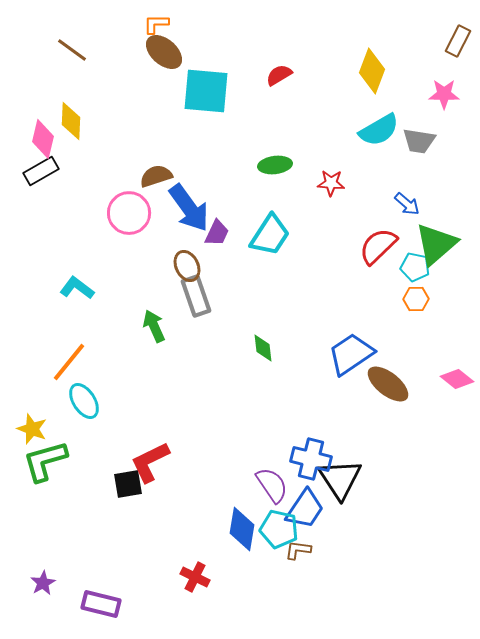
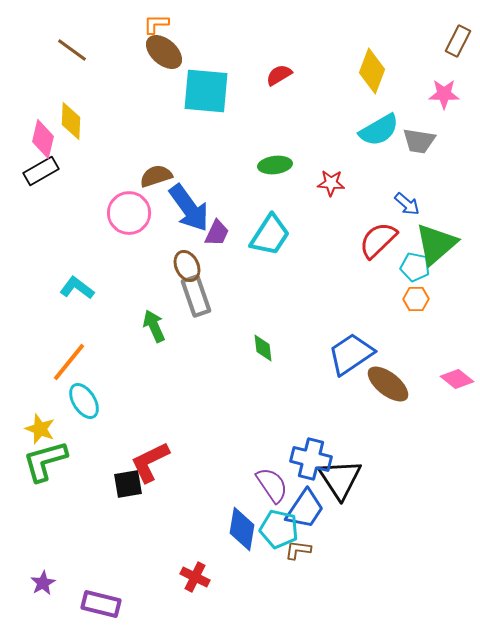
red semicircle at (378, 246): moved 6 px up
yellow star at (32, 429): moved 8 px right
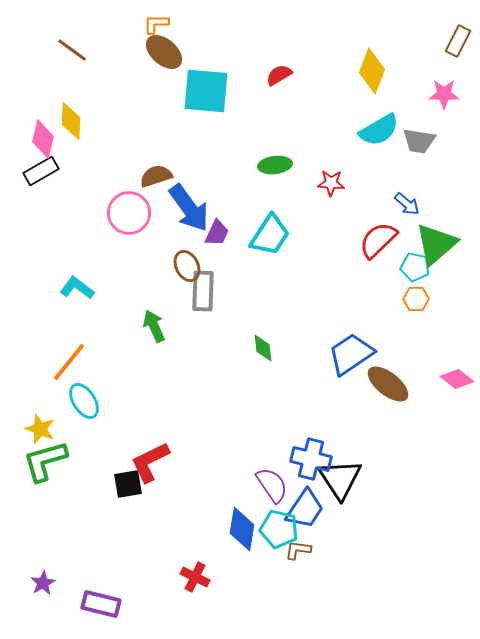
gray rectangle at (196, 296): moved 7 px right, 5 px up; rotated 21 degrees clockwise
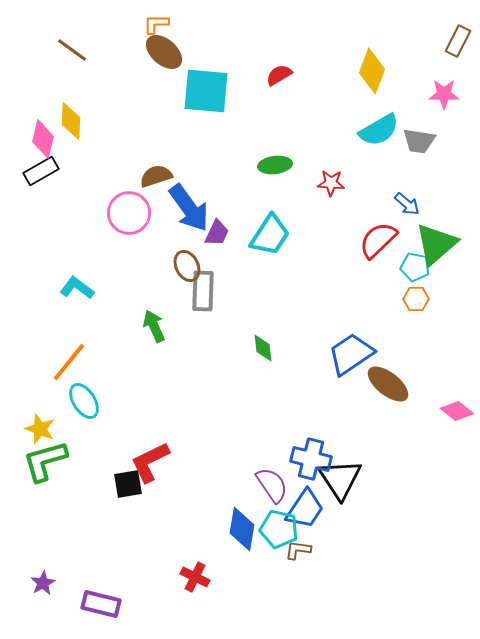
pink diamond at (457, 379): moved 32 px down
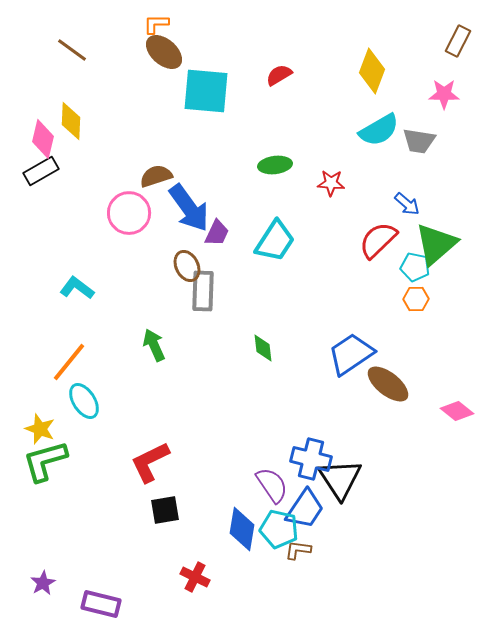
cyan trapezoid at (270, 235): moved 5 px right, 6 px down
green arrow at (154, 326): moved 19 px down
black square at (128, 484): moved 37 px right, 26 px down
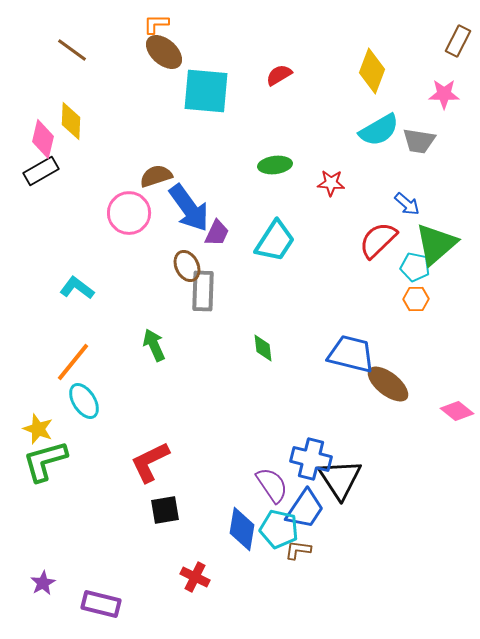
blue trapezoid at (351, 354): rotated 48 degrees clockwise
orange line at (69, 362): moved 4 px right
yellow star at (40, 429): moved 2 px left
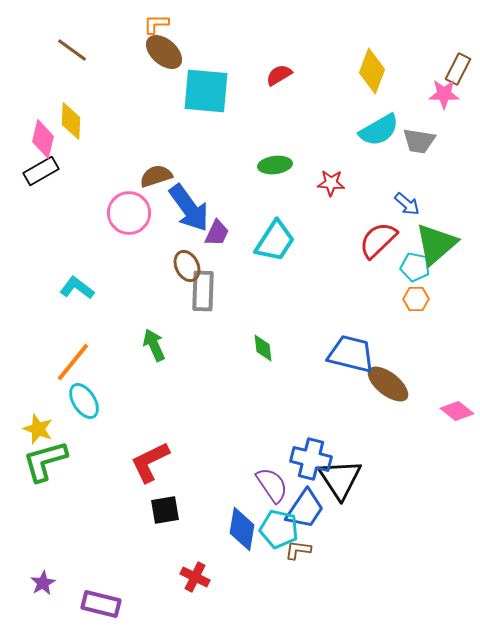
brown rectangle at (458, 41): moved 28 px down
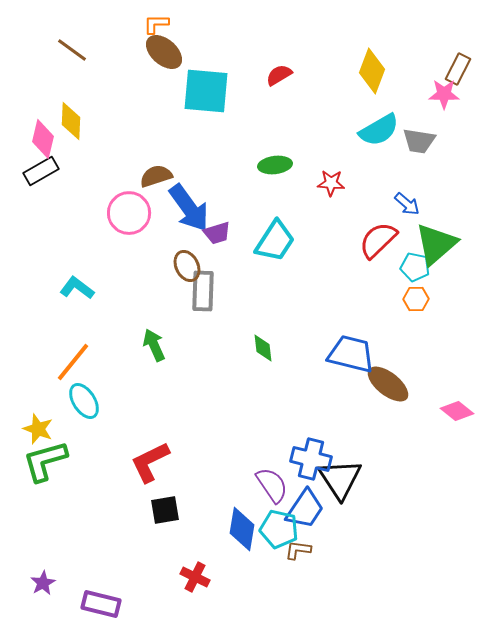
purple trapezoid at (217, 233): rotated 48 degrees clockwise
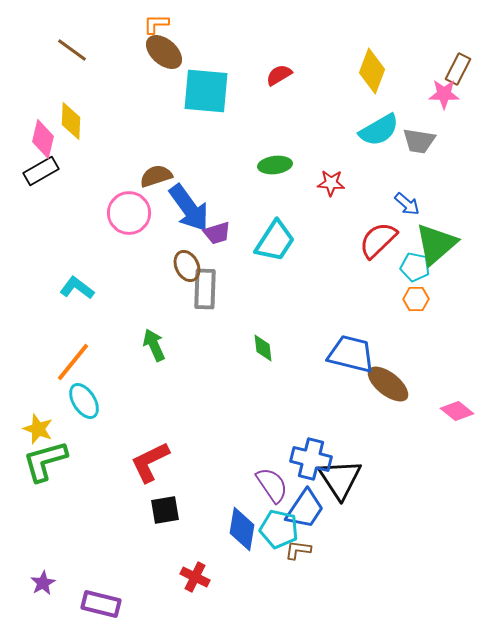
gray rectangle at (203, 291): moved 2 px right, 2 px up
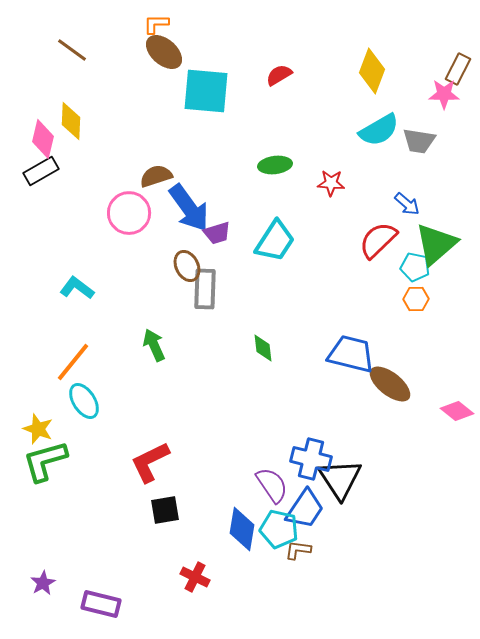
brown ellipse at (388, 384): moved 2 px right
